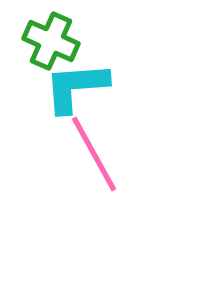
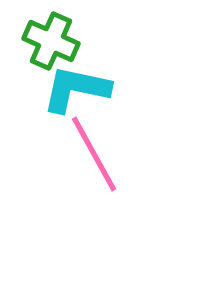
cyan L-shape: moved 2 px down; rotated 16 degrees clockwise
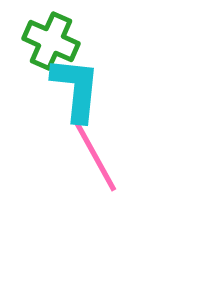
cyan L-shape: rotated 84 degrees clockwise
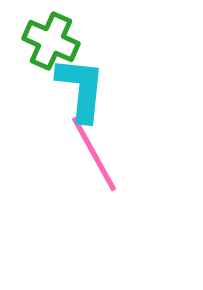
cyan L-shape: moved 5 px right
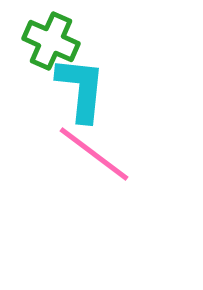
pink line: rotated 24 degrees counterclockwise
